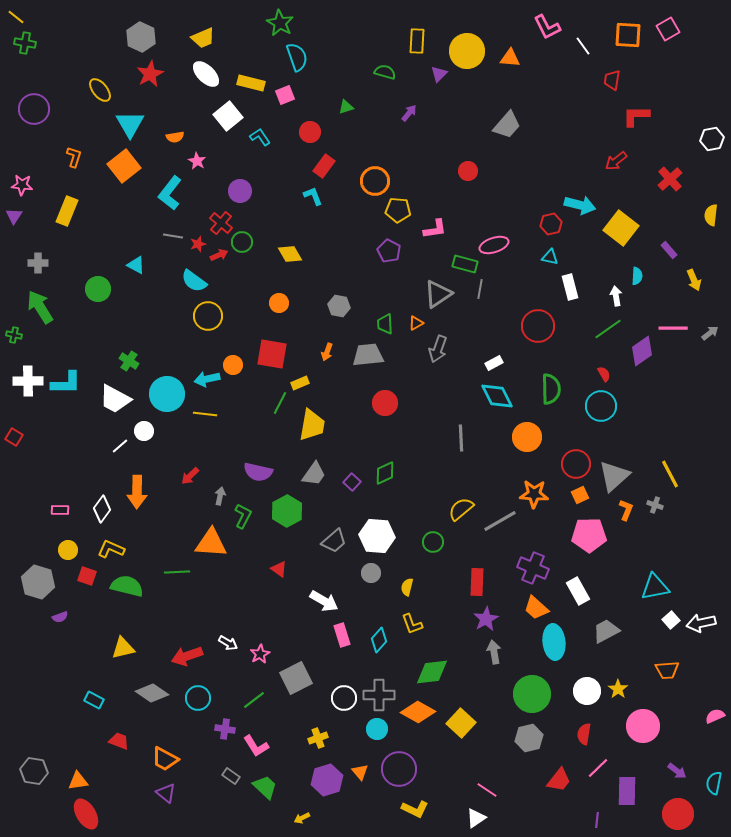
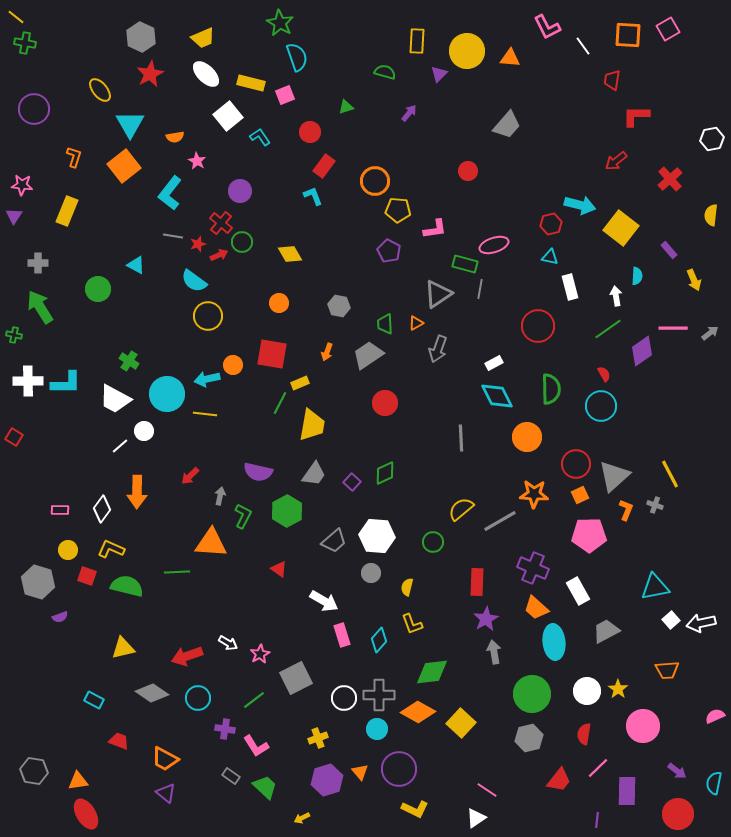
gray trapezoid at (368, 355): rotated 28 degrees counterclockwise
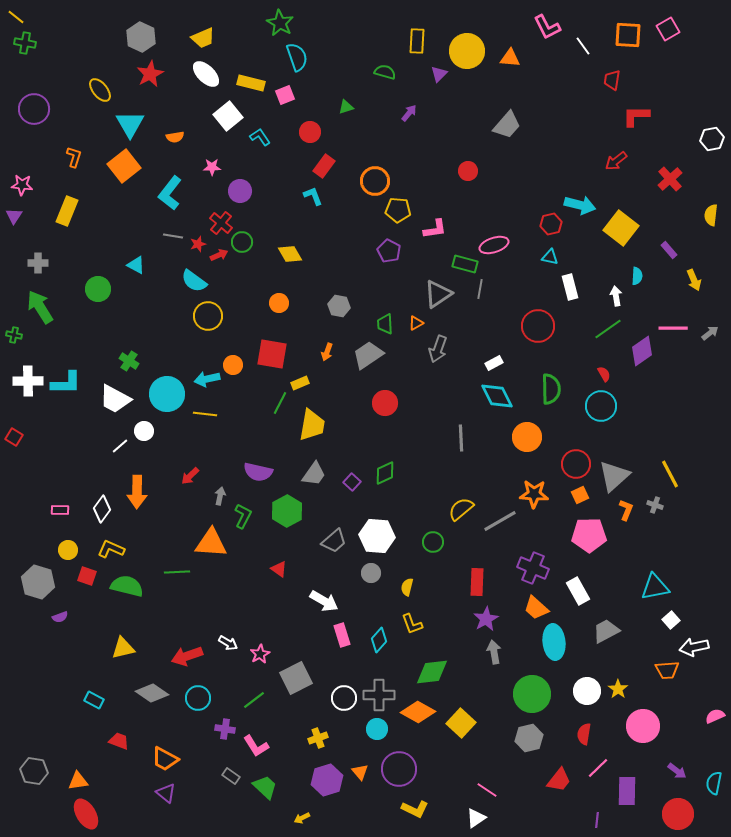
pink star at (197, 161): moved 15 px right, 6 px down; rotated 30 degrees counterclockwise
white arrow at (701, 623): moved 7 px left, 24 px down
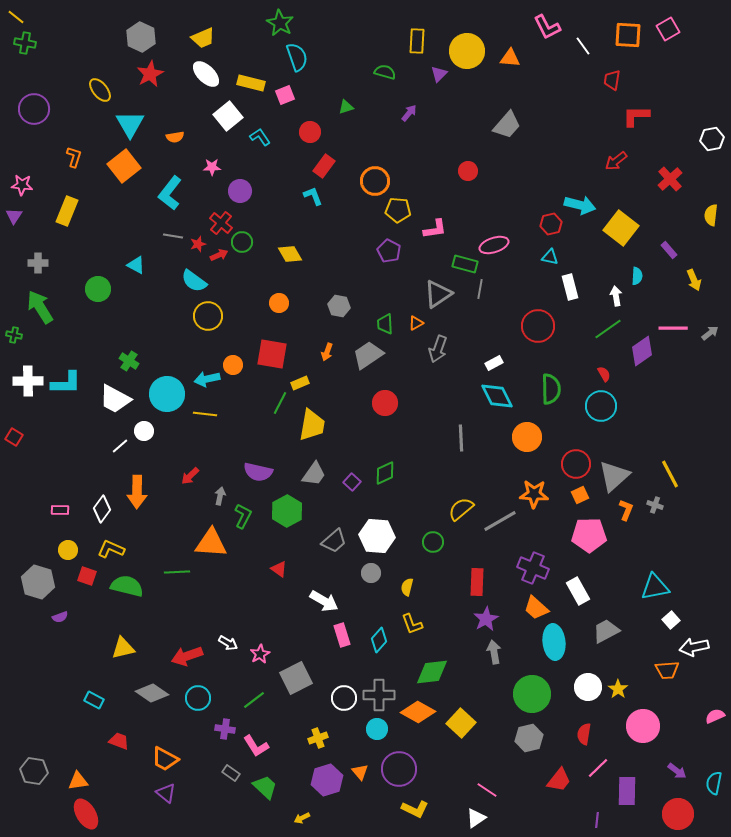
white circle at (587, 691): moved 1 px right, 4 px up
gray rectangle at (231, 776): moved 3 px up
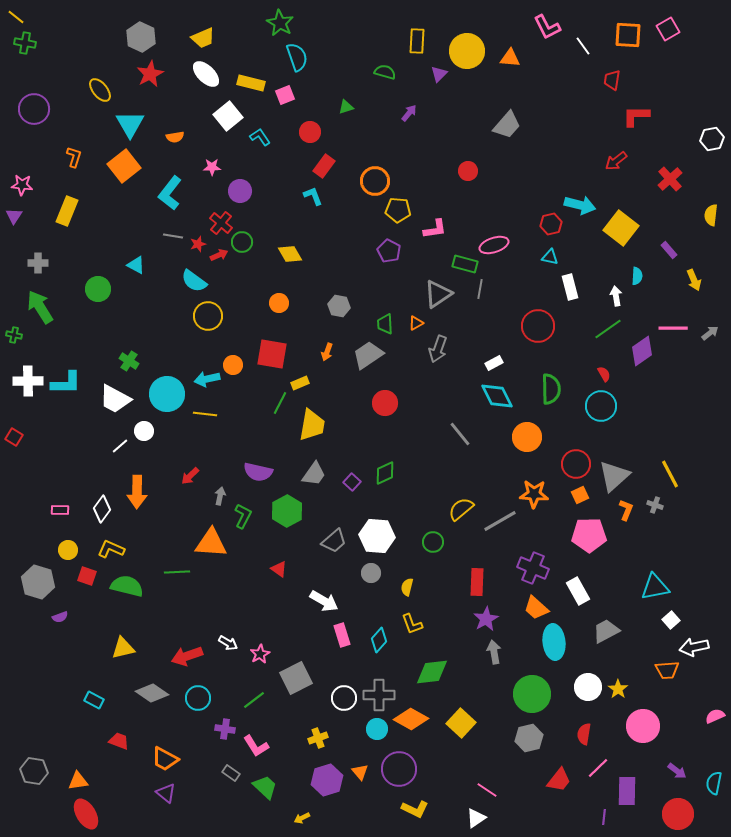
gray line at (461, 438): moved 1 px left, 4 px up; rotated 36 degrees counterclockwise
orange diamond at (418, 712): moved 7 px left, 7 px down
purple line at (597, 820): moved 7 px right, 3 px up
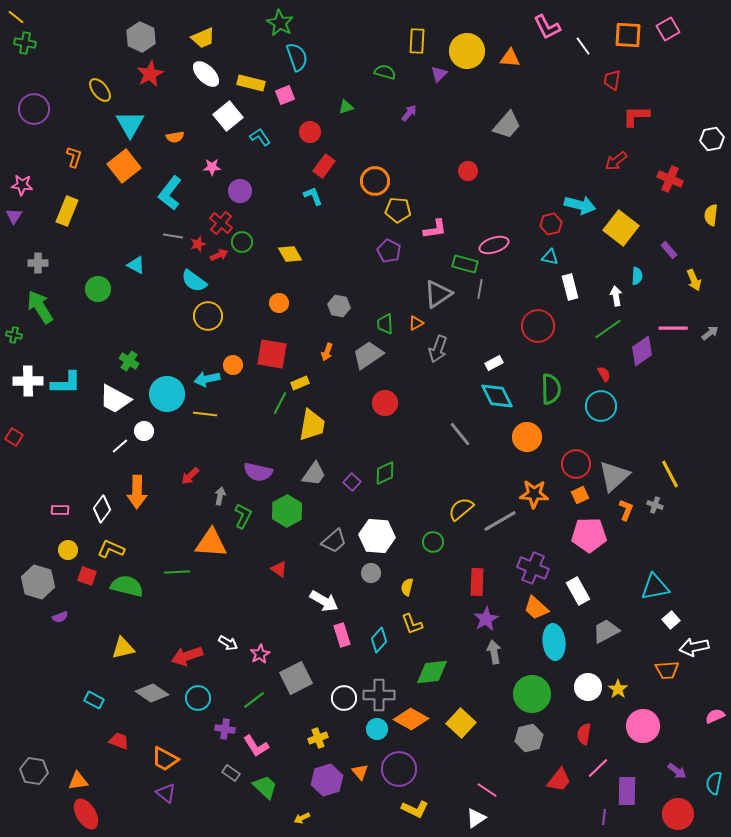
red cross at (670, 179): rotated 25 degrees counterclockwise
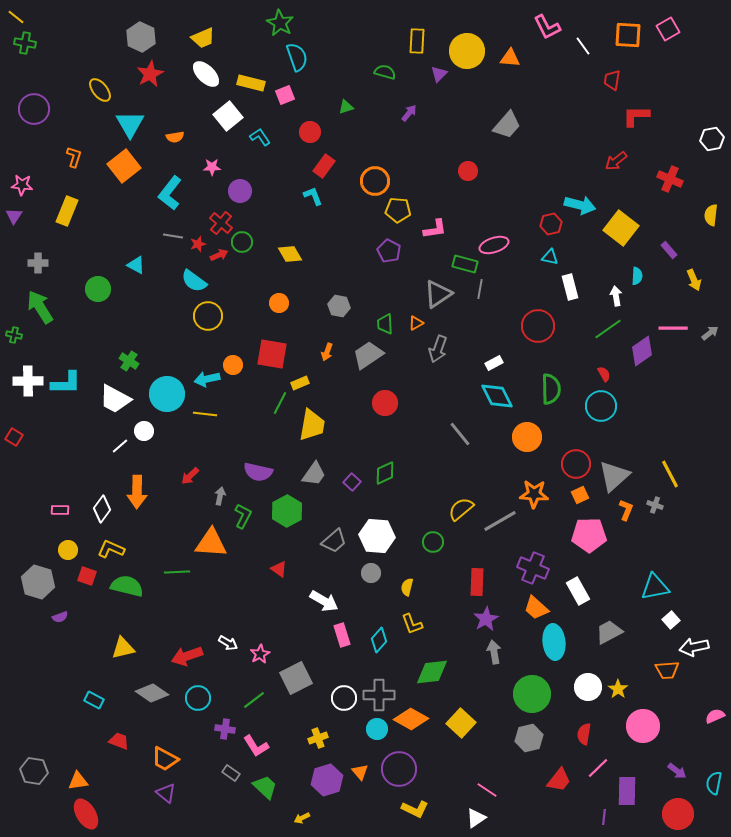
gray trapezoid at (606, 631): moved 3 px right, 1 px down
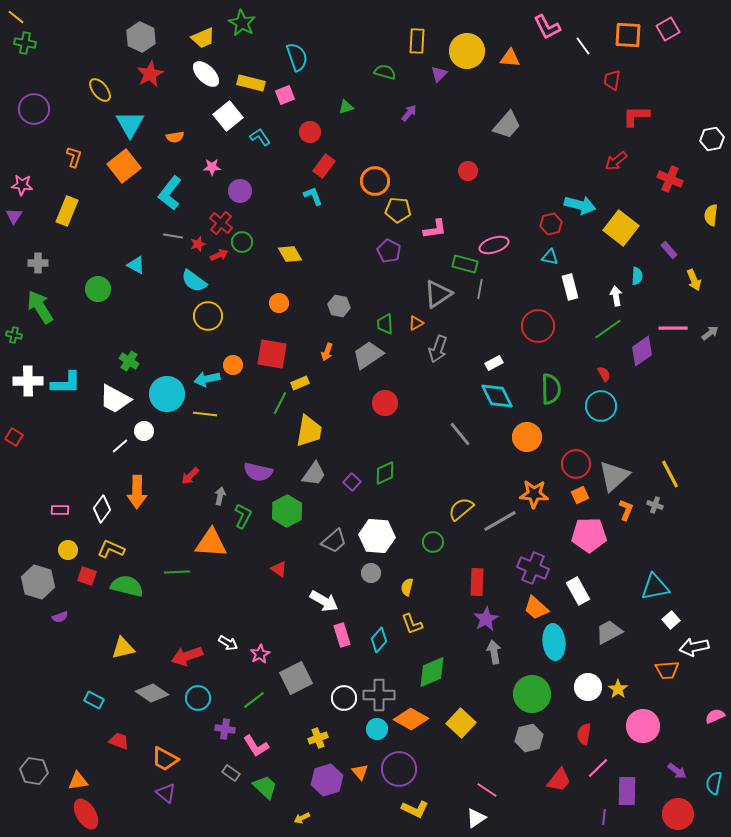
green star at (280, 23): moved 38 px left
yellow trapezoid at (312, 425): moved 3 px left, 6 px down
green diamond at (432, 672): rotated 16 degrees counterclockwise
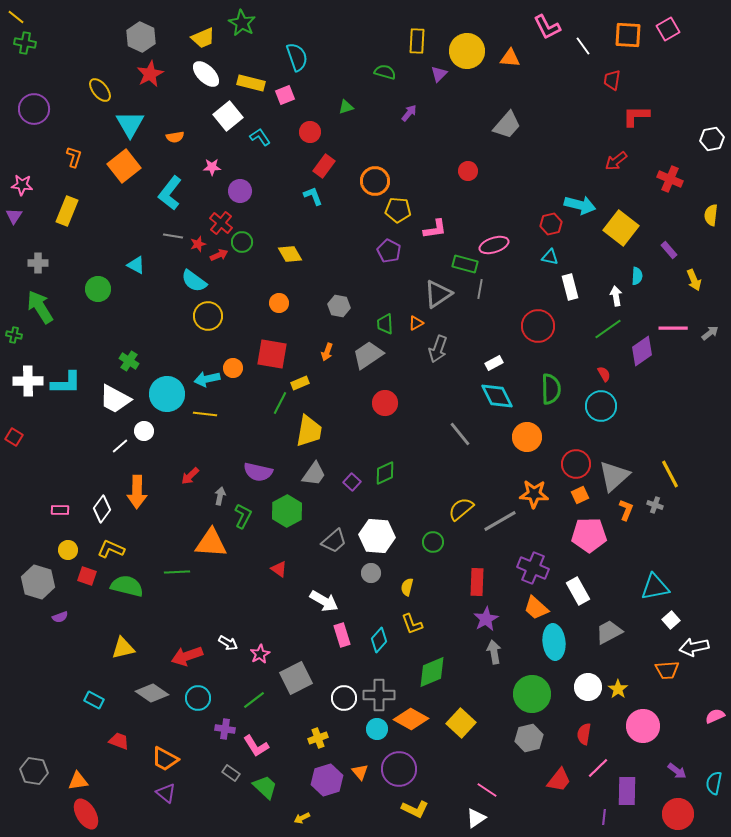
orange circle at (233, 365): moved 3 px down
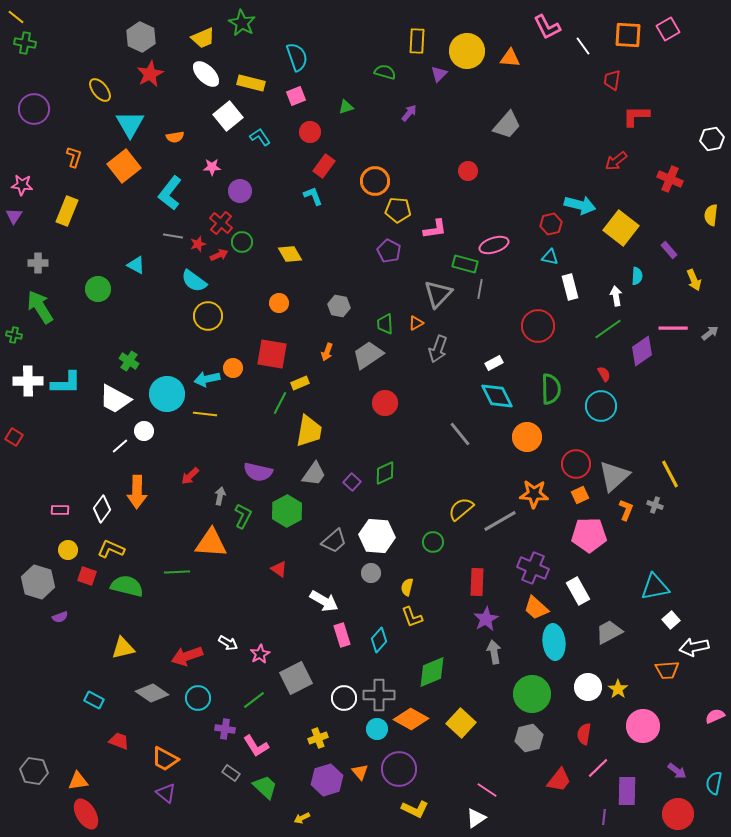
pink square at (285, 95): moved 11 px right, 1 px down
gray triangle at (438, 294): rotated 12 degrees counterclockwise
yellow L-shape at (412, 624): moved 7 px up
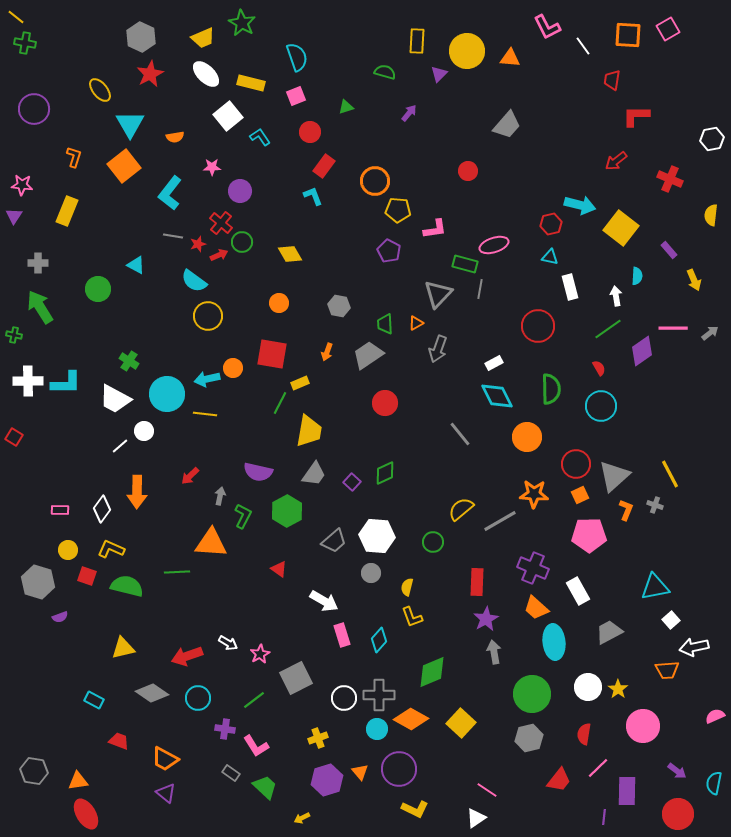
red semicircle at (604, 374): moved 5 px left, 6 px up
